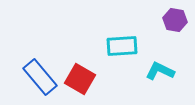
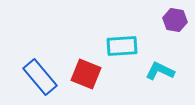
red square: moved 6 px right, 5 px up; rotated 8 degrees counterclockwise
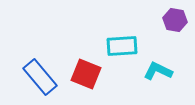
cyan L-shape: moved 2 px left
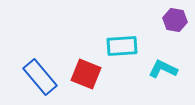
cyan L-shape: moved 5 px right, 2 px up
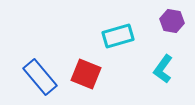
purple hexagon: moved 3 px left, 1 px down
cyan rectangle: moved 4 px left, 10 px up; rotated 12 degrees counterclockwise
cyan L-shape: rotated 80 degrees counterclockwise
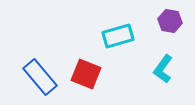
purple hexagon: moved 2 px left
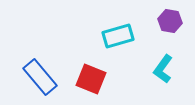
red square: moved 5 px right, 5 px down
